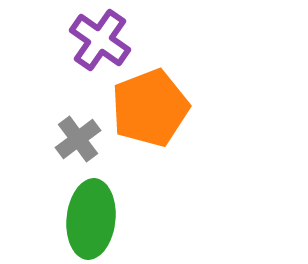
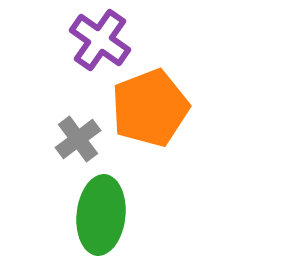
green ellipse: moved 10 px right, 4 px up
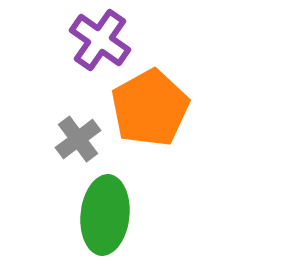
orange pentagon: rotated 8 degrees counterclockwise
green ellipse: moved 4 px right
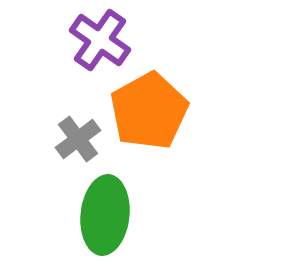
orange pentagon: moved 1 px left, 3 px down
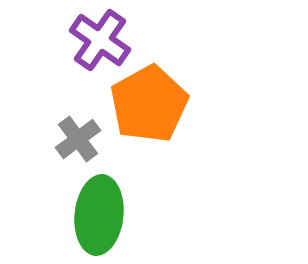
orange pentagon: moved 7 px up
green ellipse: moved 6 px left
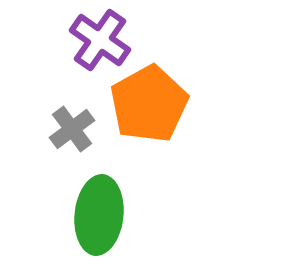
gray cross: moved 6 px left, 10 px up
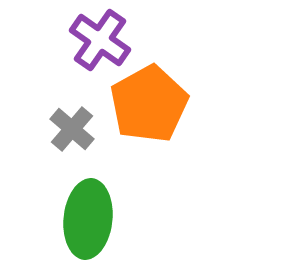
gray cross: rotated 12 degrees counterclockwise
green ellipse: moved 11 px left, 4 px down
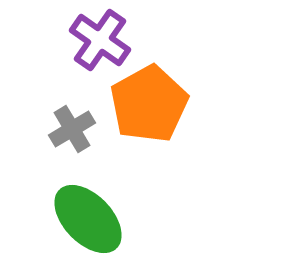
gray cross: rotated 18 degrees clockwise
green ellipse: rotated 50 degrees counterclockwise
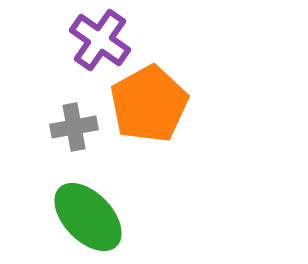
gray cross: moved 2 px right, 2 px up; rotated 21 degrees clockwise
green ellipse: moved 2 px up
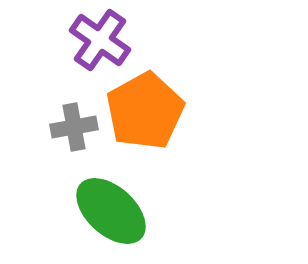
orange pentagon: moved 4 px left, 7 px down
green ellipse: moved 23 px right, 6 px up; rotated 4 degrees counterclockwise
